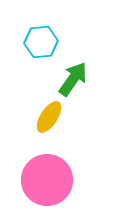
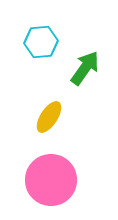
green arrow: moved 12 px right, 11 px up
pink circle: moved 4 px right
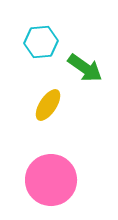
green arrow: rotated 90 degrees clockwise
yellow ellipse: moved 1 px left, 12 px up
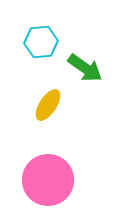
pink circle: moved 3 px left
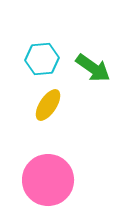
cyan hexagon: moved 1 px right, 17 px down
green arrow: moved 8 px right
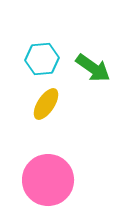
yellow ellipse: moved 2 px left, 1 px up
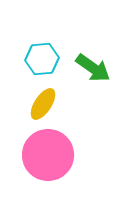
yellow ellipse: moved 3 px left
pink circle: moved 25 px up
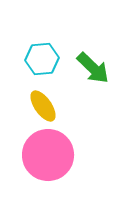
green arrow: rotated 9 degrees clockwise
yellow ellipse: moved 2 px down; rotated 68 degrees counterclockwise
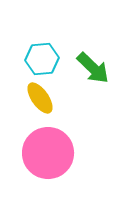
yellow ellipse: moved 3 px left, 8 px up
pink circle: moved 2 px up
